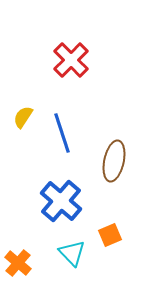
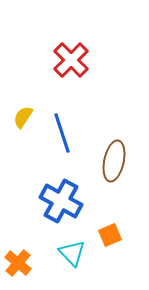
blue cross: rotated 12 degrees counterclockwise
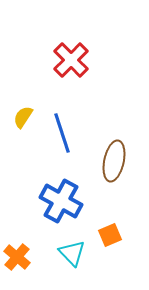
orange cross: moved 1 px left, 6 px up
